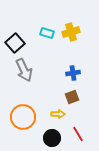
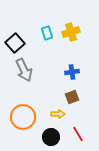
cyan rectangle: rotated 56 degrees clockwise
blue cross: moved 1 px left, 1 px up
black circle: moved 1 px left, 1 px up
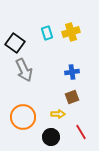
black square: rotated 12 degrees counterclockwise
red line: moved 3 px right, 2 px up
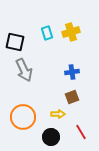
black square: moved 1 px up; rotated 24 degrees counterclockwise
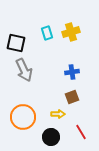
black square: moved 1 px right, 1 px down
